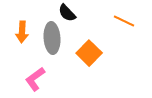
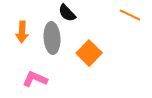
orange line: moved 6 px right, 6 px up
pink L-shape: rotated 60 degrees clockwise
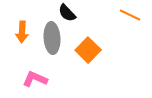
orange square: moved 1 px left, 3 px up
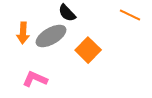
orange arrow: moved 1 px right, 1 px down
gray ellipse: moved 1 px left, 2 px up; rotated 64 degrees clockwise
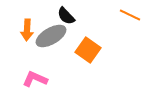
black semicircle: moved 1 px left, 3 px down
orange arrow: moved 4 px right, 3 px up
orange square: rotated 10 degrees counterclockwise
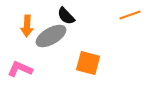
orange line: rotated 45 degrees counterclockwise
orange arrow: moved 4 px up
orange square: moved 13 px down; rotated 20 degrees counterclockwise
pink L-shape: moved 15 px left, 10 px up
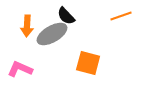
orange line: moved 9 px left, 1 px down
gray ellipse: moved 1 px right, 2 px up
